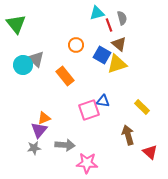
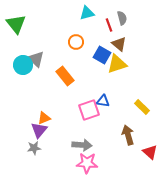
cyan triangle: moved 10 px left
orange circle: moved 3 px up
gray arrow: moved 17 px right
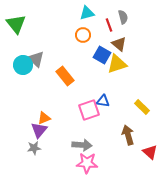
gray semicircle: moved 1 px right, 1 px up
orange circle: moved 7 px right, 7 px up
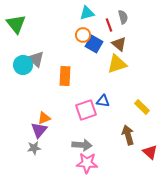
blue square: moved 8 px left, 11 px up
orange rectangle: rotated 42 degrees clockwise
pink square: moved 3 px left
